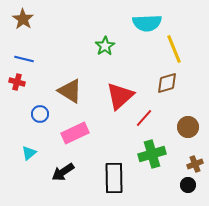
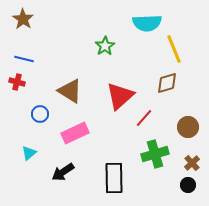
green cross: moved 3 px right
brown cross: moved 3 px left, 1 px up; rotated 21 degrees counterclockwise
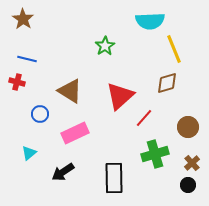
cyan semicircle: moved 3 px right, 2 px up
blue line: moved 3 px right
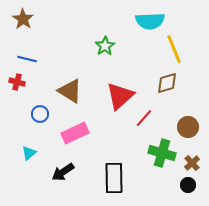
green cross: moved 7 px right, 1 px up; rotated 32 degrees clockwise
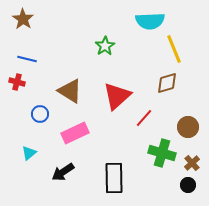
red triangle: moved 3 px left
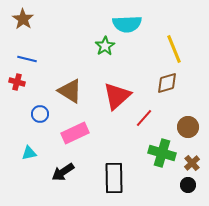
cyan semicircle: moved 23 px left, 3 px down
cyan triangle: rotated 28 degrees clockwise
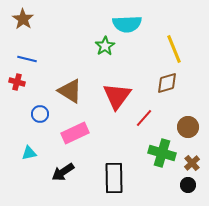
red triangle: rotated 12 degrees counterclockwise
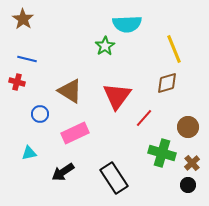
black rectangle: rotated 32 degrees counterclockwise
